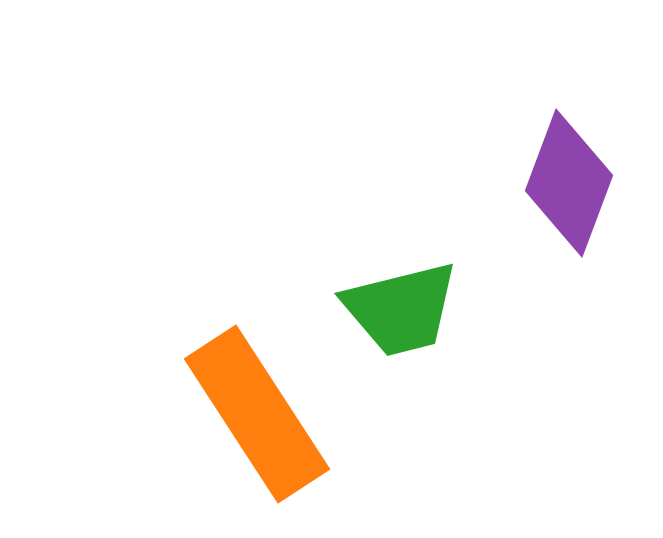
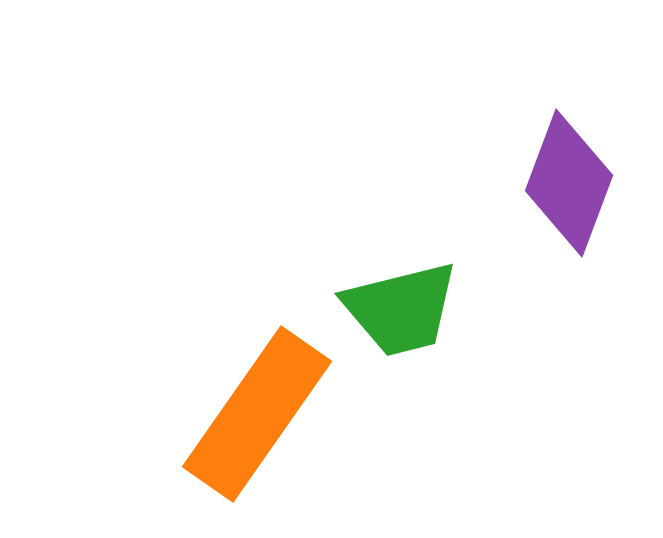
orange rectangle: rotated 68 degrees clockwise
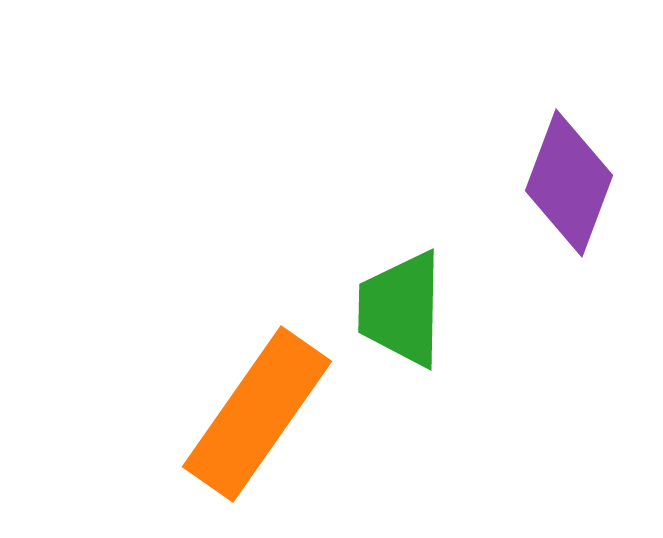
green trapezoid: rotated 105 degrees clockwise
